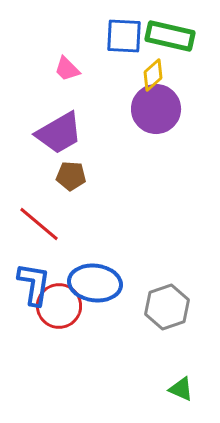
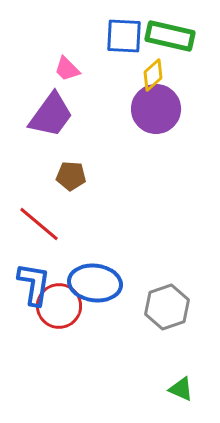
purple trapezoid: moved 8 px left, 18 px up; rotated 24 degrees counterclockwise
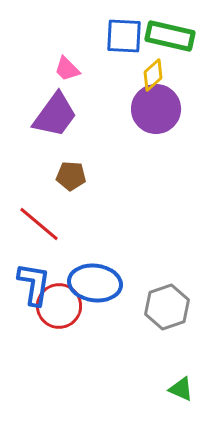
purple trapezoid: moved 4 px right
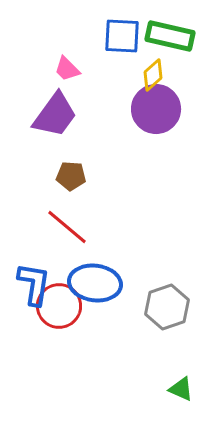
blue square: moved 2 px left
red line: moved 28 px right, 3 px down
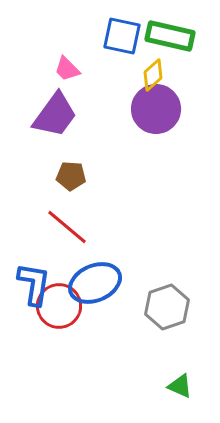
blue square: rotated 9 degrees clockwise
blue ellipse: rotated 30 degrees counterclockwise
green triangle: moved 1 px left, 3 px up
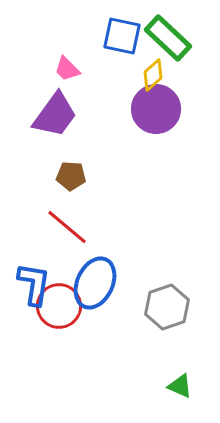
green rectangle: moved 2 px left, 2 px down; rotated 30 degrees clockwise
blue ellipse: rotated 42 degrees counterclockwise
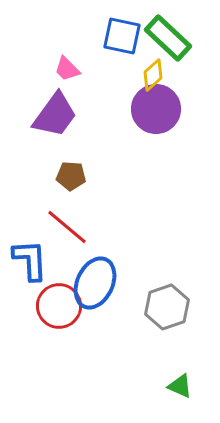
blue L-shape: moved 4 px left, 24 px up; rotated 12 degrees counterclockwise
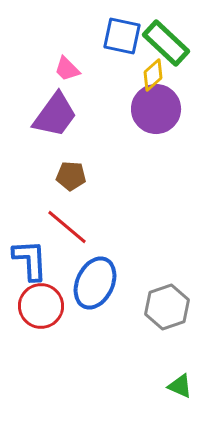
green rectangle: moved 2 px left, 5 px down
red circle: moved 18 px left
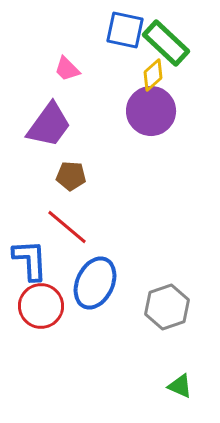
blue square: moved 3 px right, 6 px up
purple circle: moved 5 px left, 2 px down
purple trapezoid: moved 6 px left, 10 px down
